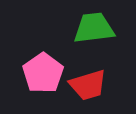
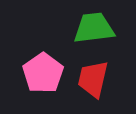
red trapezoid: moved 5 px right, 6 px up; rotated 120 degrees clockwise
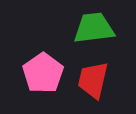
red trapezoid: moved 1 px down
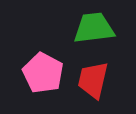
pink pentagon: rotated 9 degrees counterclockwise
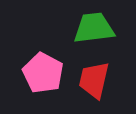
red trapezoid: moved 1 px right
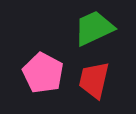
green trapezoid: rotated 18 degrees counterclockwise
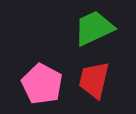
pink pentagon: moved 1 px left, 11 px down
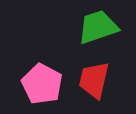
green trapezoid: moved 4 px right, 1 px up; rotated 6 degrees clockwise
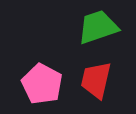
red trapezoid: moved 2 px right
